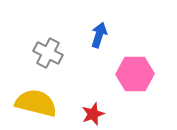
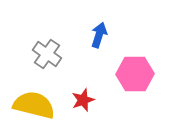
gray cross: moved 1 px left, 1 px down; rotated 8 degrees clockwise
yellow semicircle: moved 2 px left, 2 px down
red star: moved 10 px left, 14 px up
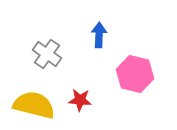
blue arrow: rotated 15 degrees counterclockwise
pink hexagon: rotated 15 degrees clockwise
red star: moved 3 px left; rotated 25 degrees clockwise
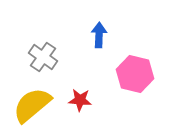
gray cross: moved 4 px left, 3 px down
yellow semicircle: moved 2 px left; rotated 54 degrees counterclockwise
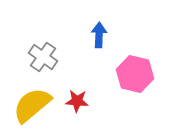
red star: moved 3 px left, 1 px down
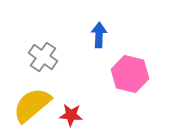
pink hexagon: moved 5 px left
red star: moved 6 px left, 14 px down
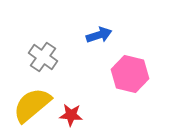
blue arrow: rotated 70 degrees clockwise
